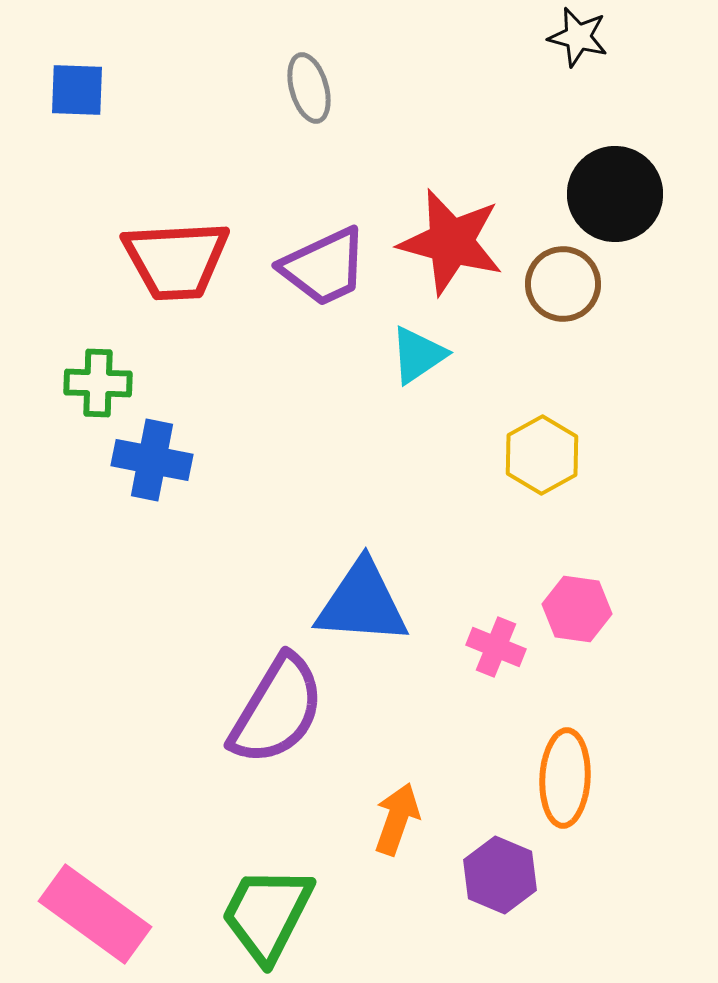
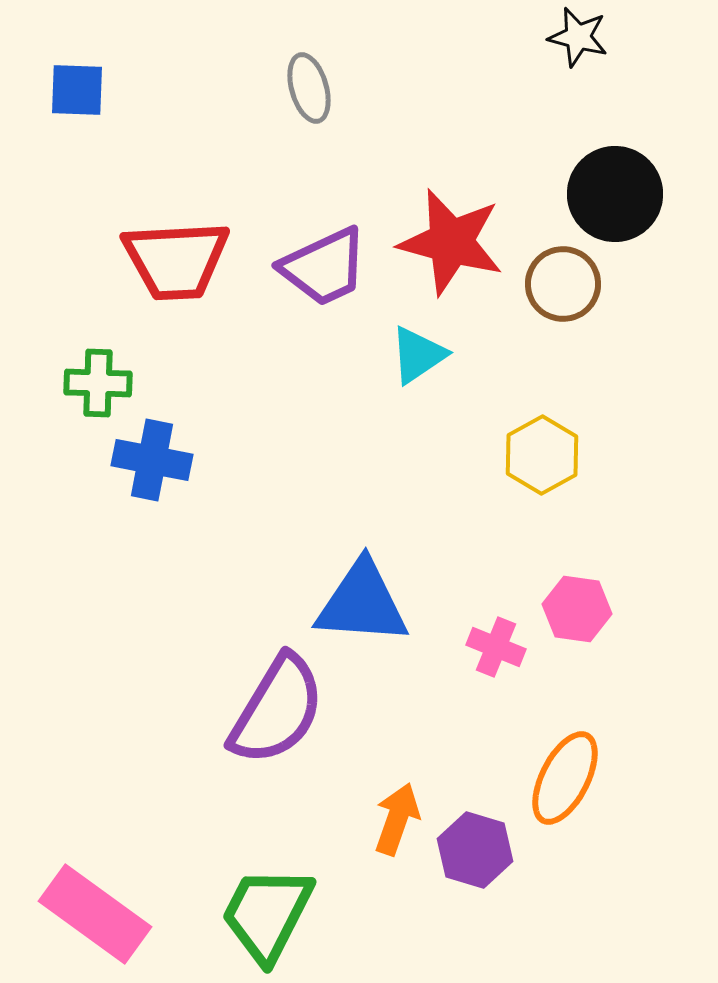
orange ellipse: rotated 24 degrees clockwise
purple hexagon: moved 25 px left, 25 px up; rotated 6 degrees counterclockwise
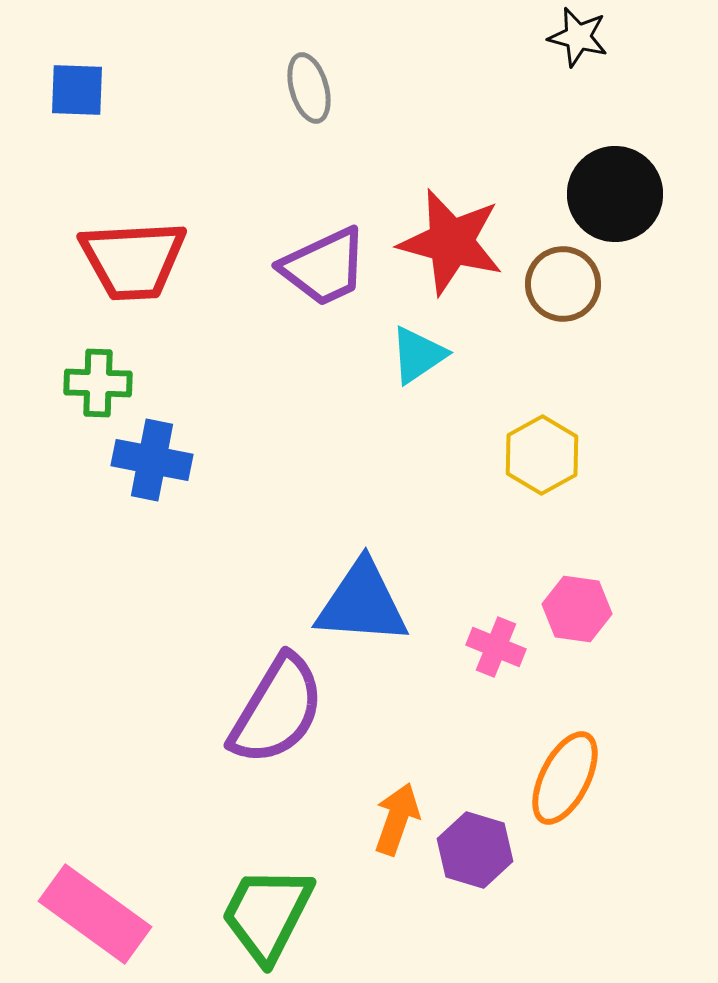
red trapezoid: moved 43 px left
